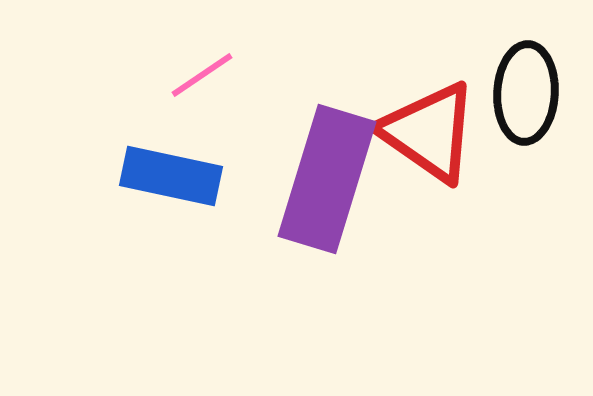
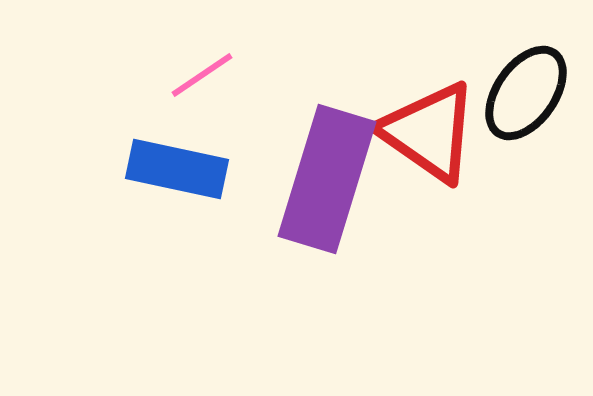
black ellipse: rotated 32 degrees clockwise
blue rectangle: moved 6 px right, 7 px up
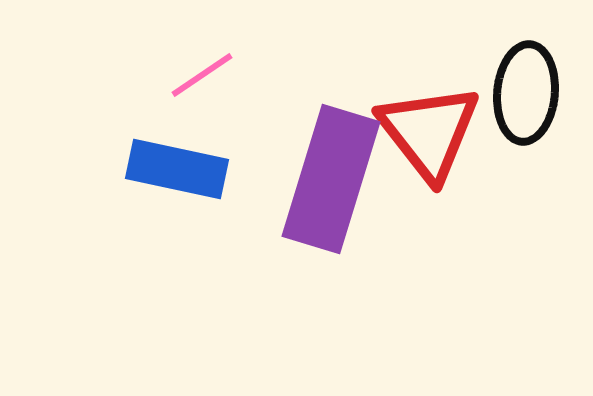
black ellipse: rotated 30 degrees counterclockwise
red triangle: rotated 17 degrees clockwise
purple rectangle: moved 4 px right
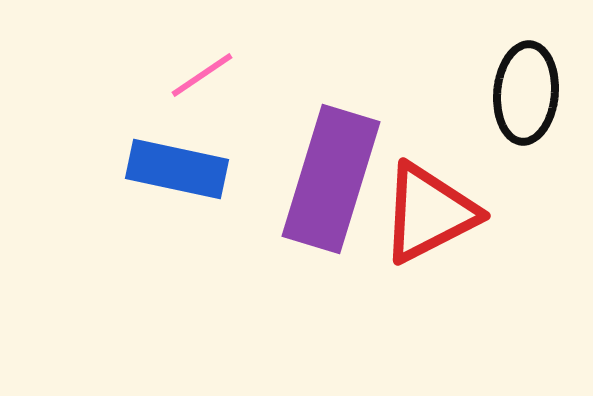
red triangle: moved 81 px down; rotated 41 degrees clockwise
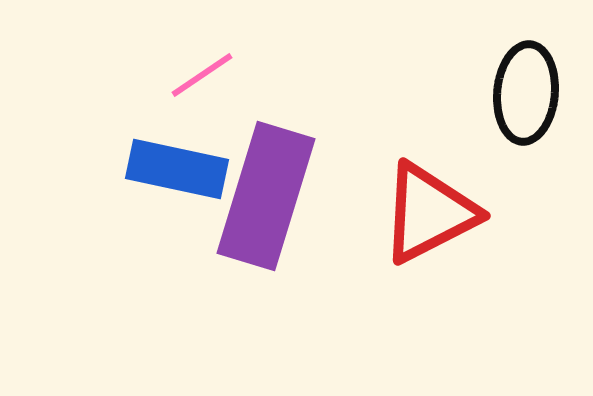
purple rectangle: moved 65 px left, 17 px down
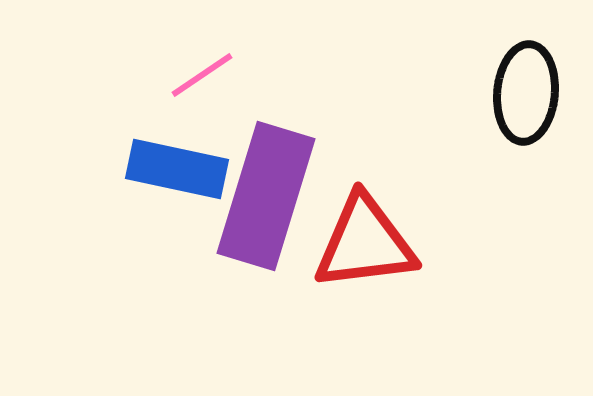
red triangle: moved 64 px left, 30 px down; rotated 20 degrees clockwise
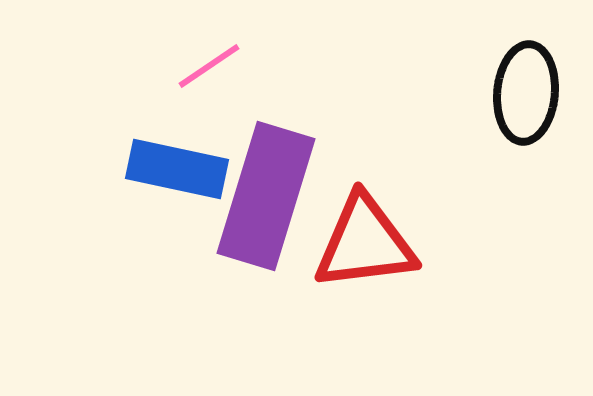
pink line: moved 7 px right, 9 px up
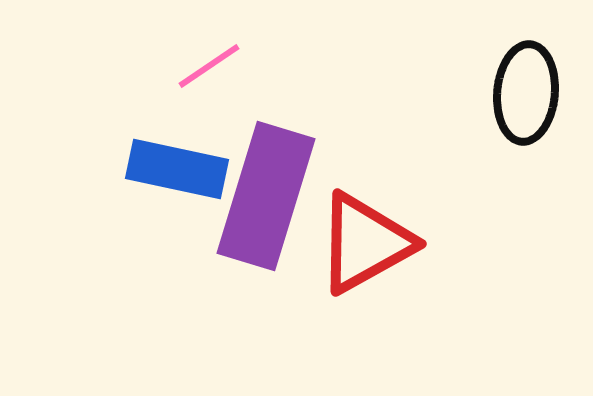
red triangle: rotated 22 degrees counterclockwise
